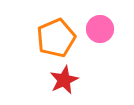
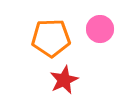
orange pentagon: moved 5 px left; rotated 21 degrees clockwise
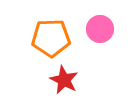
red star: rotated 20 degrees counterclockwise
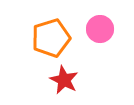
orange pentagon: rotated 15 degrees counterclockwise
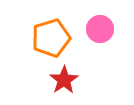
red star: rotated 12 degrees clockwise
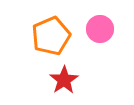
orange pentagon: moved 2 px up; rotated 6 degrees counterclockwise
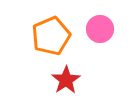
red star: moved 2 px right
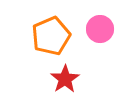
red star: moved 1 px left, 1 px up
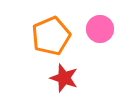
red star: moved 1 px left, 1 px up; rotated 20 degrees counterclockwise
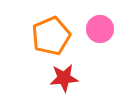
red star: rotated 24 degrees counterclockwise
